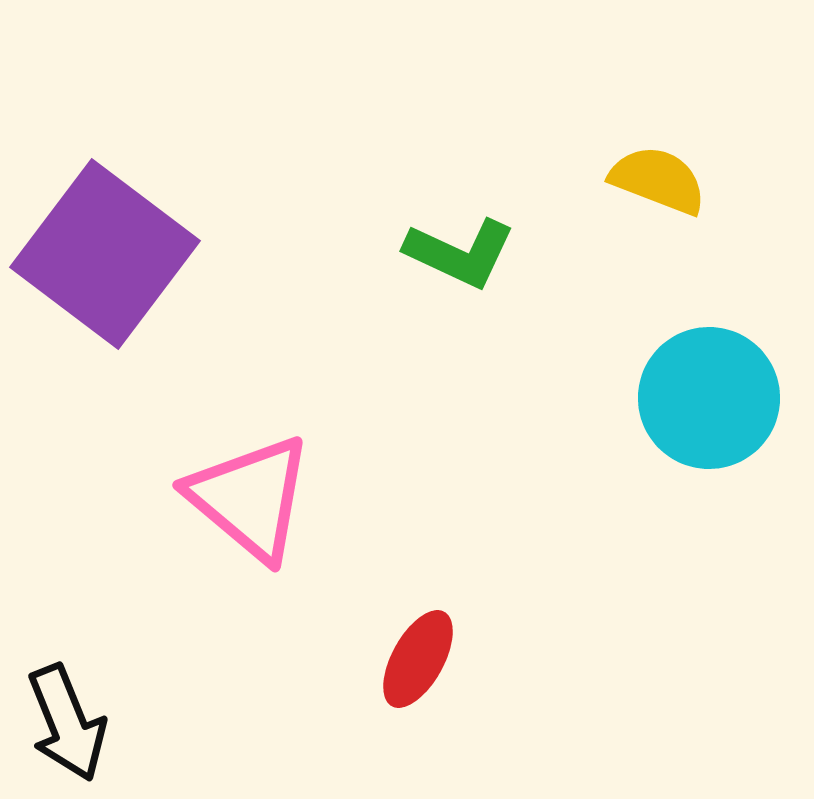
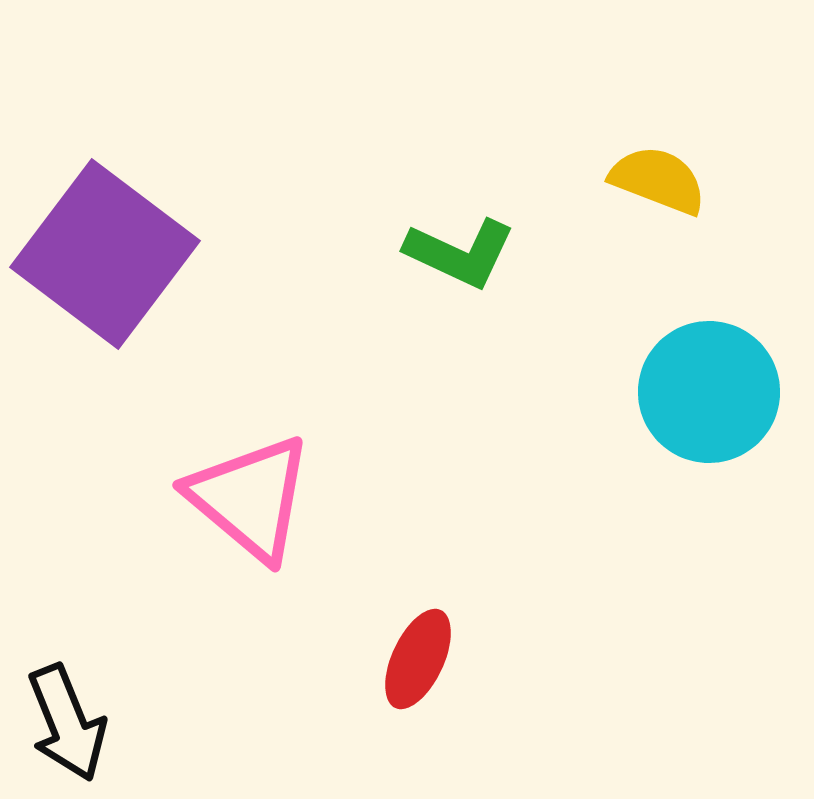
cyan circle: moved 6 px up
red ellipse: rotated 4 degrees counterclockwise
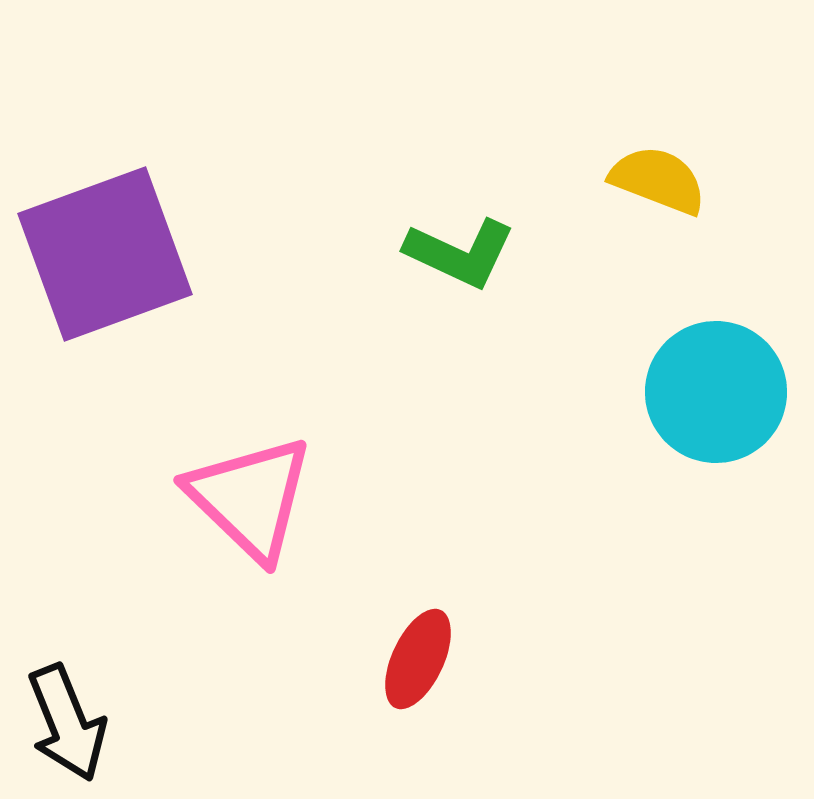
purple square: rotated 33 degrees clockwise
cyan circle: moved 7 px right
pink triangle: rotated 4 degrees clockwise
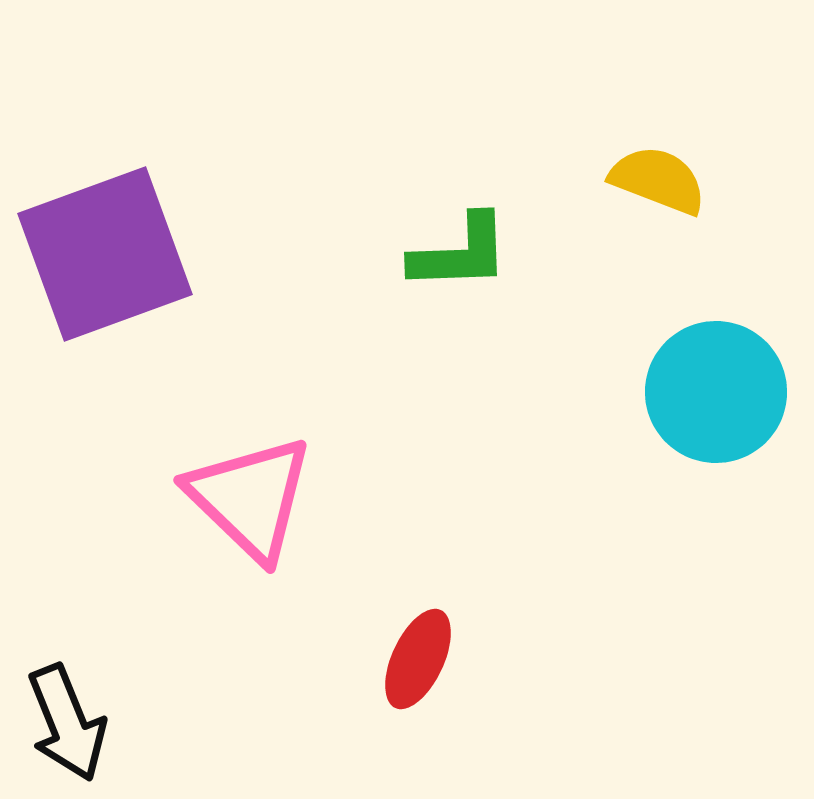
green L-shape: rotated 27 degrees counterclockwise
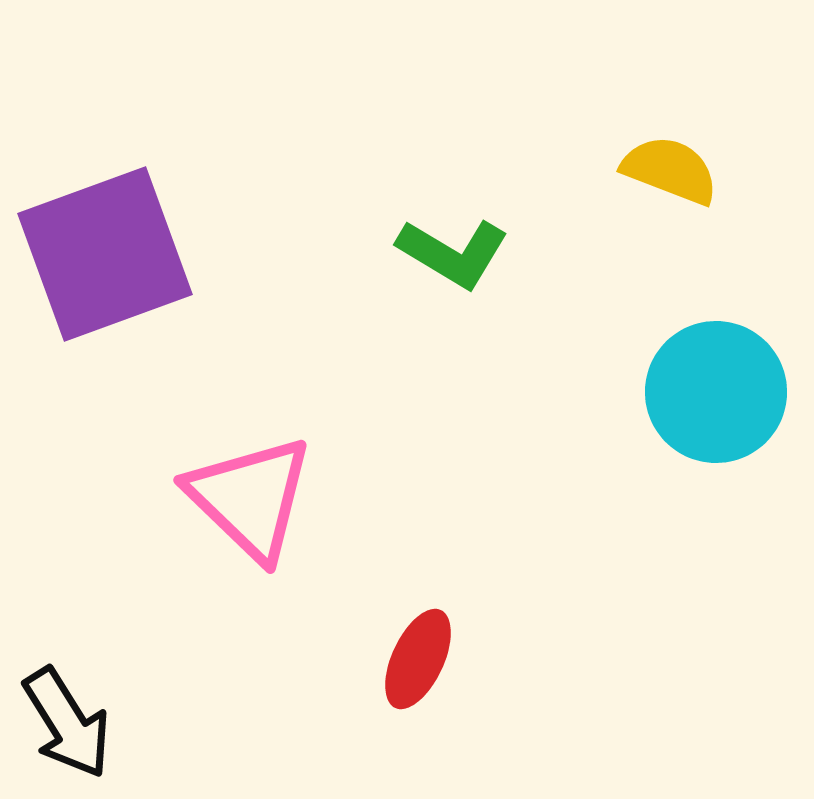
yellow semicircle: moved 12 px right, 10 px up
green L-shape: moved 7 px left; rotated 33 degrees clockwise
black arrow: rotated 10 degrees counterclockwise
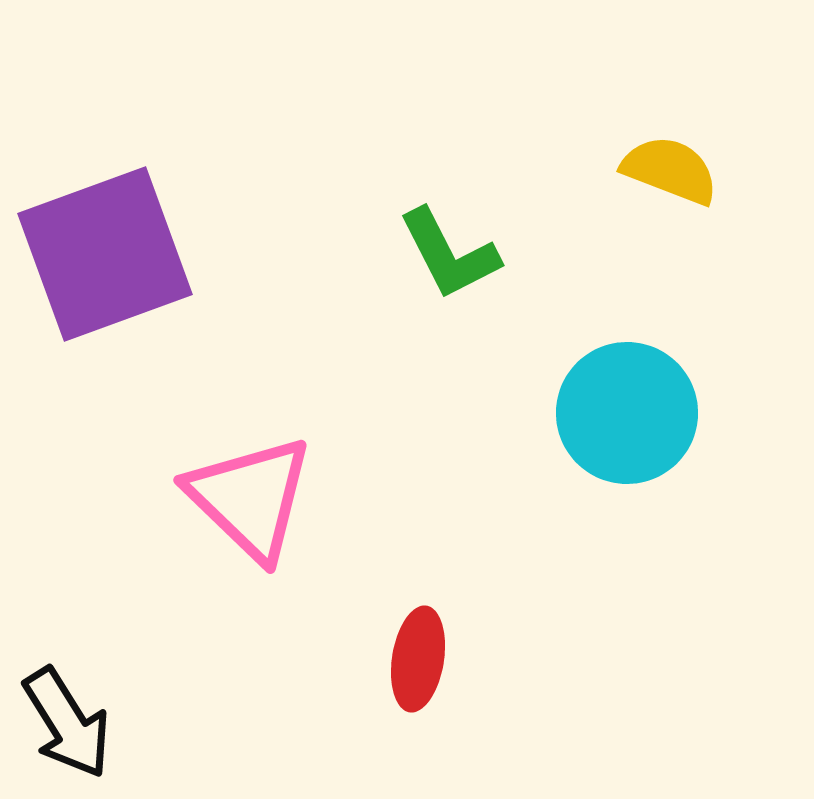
green L-shape: moved 4 px left, 1 px down; rotated 32 degrees clockwise
cyan circle: moved 89 px left, 21 px down
red ellipse: rotated 16 degrees counterclockwise
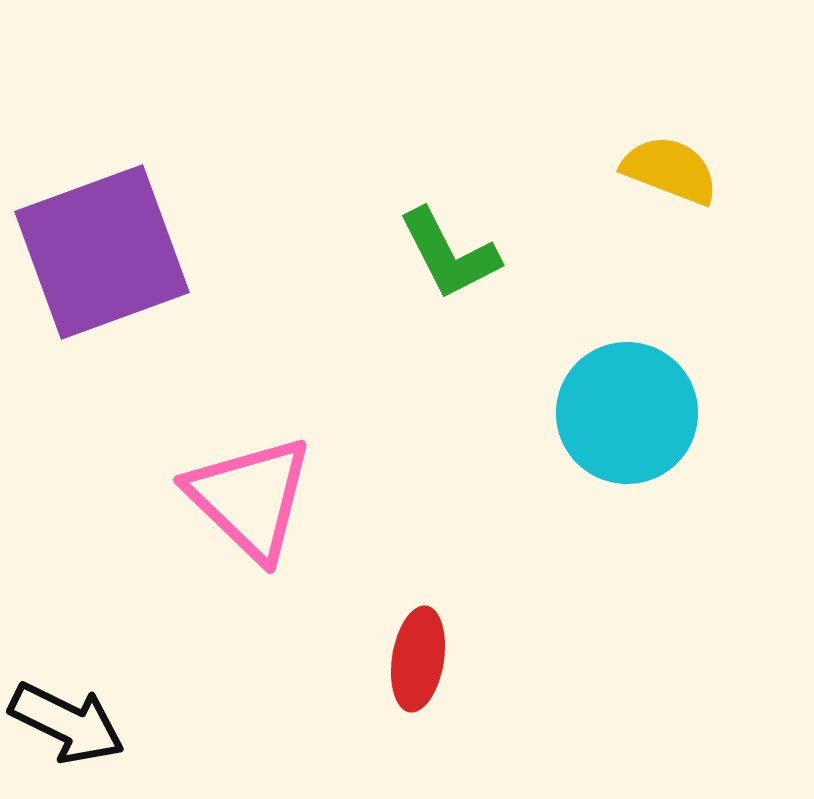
purple square: moved 3 px left, 2 px up
black arrow: rotated 32 degrees counterclockwise
